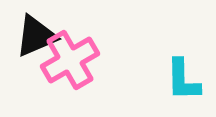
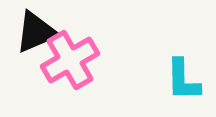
black triangle: moved 4 px up
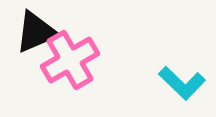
cyan L-shape: moved 1 px left, 3 px down; rotated 45 degrees counterclockwise
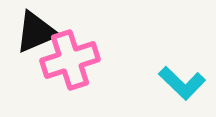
pink cross: rotated 12 degrees clockwise
